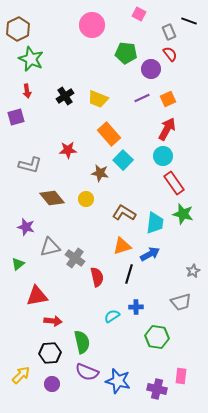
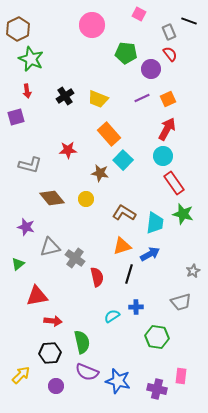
purple circle at (52, 384): moved 4 px right, 2 px down
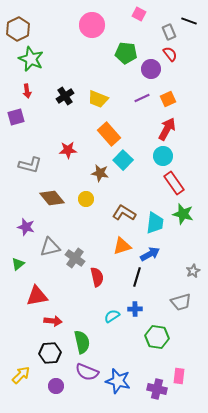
black line at (129, 274): moved 8 px right, 3 px down
blue cross at (136, 307): moved 1 px left, 2 px down
pink rectangle at (181, 376): moved 2 px left
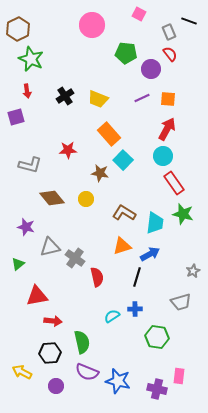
orange square at (168, 99): rotated 28 degrees clockwise
yellow arrow at (21, 375): moved 1 px right, 3 px up; rotated 108 degrees counterclockwise
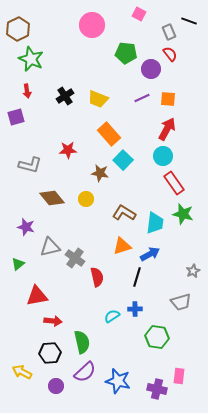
purple semicircle at (87, 372): moved 2 px left; rotated 65 degrees counterclockwise
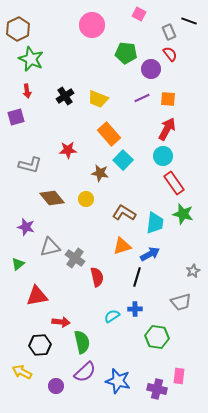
red arrow at (53, 321): moved 8 px right, 1 px down
black hexagon at (50, 353): moved 10 px left, 8 px up
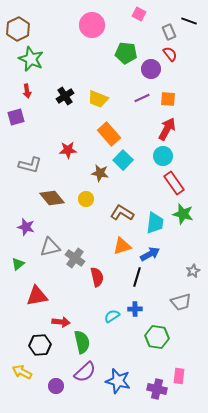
brown L-shape at (124, 213): moved 2 px left
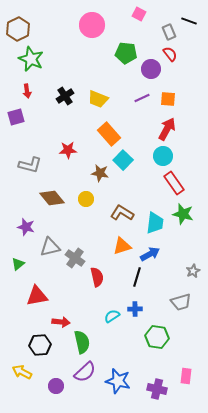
pink rectangle at (179, 376): moved 7 px right
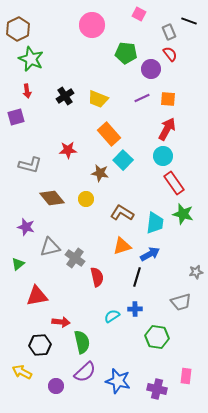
gray star at (193, 271): moved 3 px right, 1 px down; rotated 16 degrees clockwise
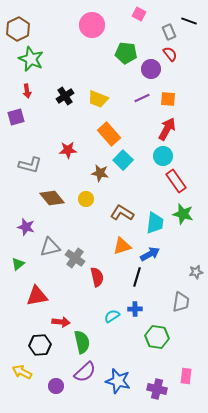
red rectangle at (174, 183): moved 2 px right, 2 px up
gray trapezoid at (181, 302): rotated 65 degrees counterclockwise
